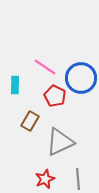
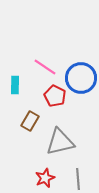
gray triangle: rotated 12 degrees clockwise
red star: moved 1 px up
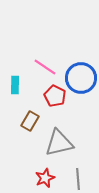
gray triangle: moved 1 px left, 1 px down
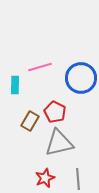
pink line: moved 5 px left; rotated 50 degrees counterclockwise
red pentagon: moved 16 px down
